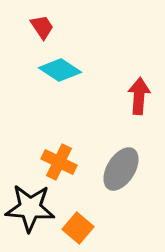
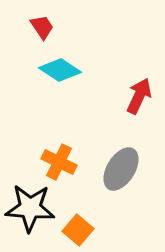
red arrow: rotated 21 degrees clockwise
orange square: moved 2 px down
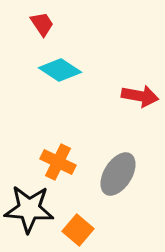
red trapezoid: moved 3 px up
red arrow: moved 1 px right; rotated 75 degrees clockwise
orange cross: moved 1 px left
gray ellipse: moved 3 px left, 5 px down
black star: moved 1 px left, 1 px down
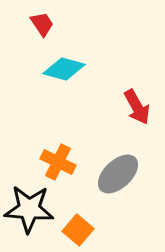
cyan diamond: moved 4 px right, 1 px up; rotated 18 degrees counterclockwise
red arrow: moved 3 px left, 11 px down; rotated 51 degrees clockwise
gray ellipse: rotated 15 degrees clockwise
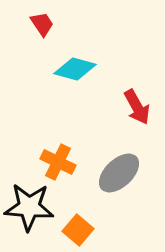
cyan diamond: moved 11 px right
gray ellipse: moved 1 px right, 1 px up
black star: moved 2 px up
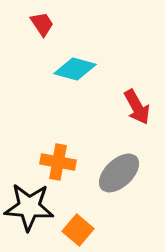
orange cross: rotated 16 degrees counterclockwise
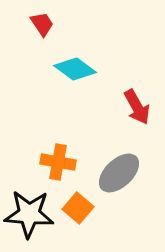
cyan diamond: rotated 21 degrees clockwise
black star: moved 7 px down
orange square: moved 22 px up
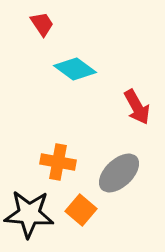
orange square: moved 3 px right, 2 px down
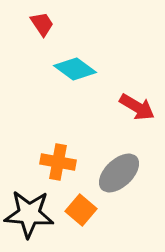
red arrow: rotated 30 degrees counterclockwise
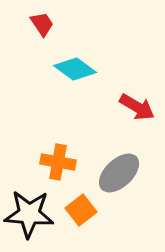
orange square: rotated 12 degrees clockwise
